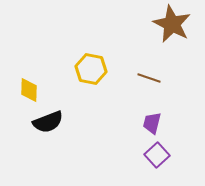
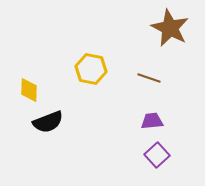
brown star: moved 2 px left, 4 px down
purple trapezoid: moved 2 px up; rotated 70 degrees clockwise
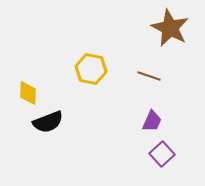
brown line: moved 2 px up
yellow diamond: moved 1 px left, 3 px down
purple trapezoid: rotated 120 degrees clockwise
purple square: moved 5 px right, 1 px up
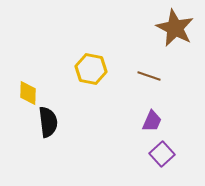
brown star: moved 5 px right
black semicircle: rotated 76 degrees counterclockwise
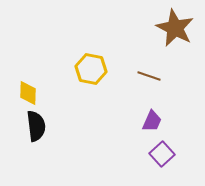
black semicircle: moved 12 px left, 4 px down
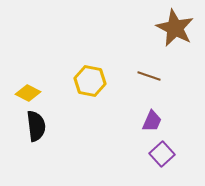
yellow hexagon: moved 1 px left, 12 px down
yellow diamond: rotated 65 degrees counterclockwise
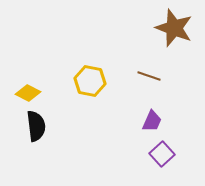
brown star: moved 1 px left; rotated 6 degrees counterclockwise
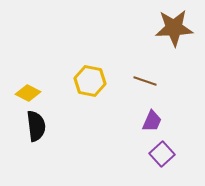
brown star: rotated 24 degrees counterclockwise
brown line: moved 4 px left, 5 px down
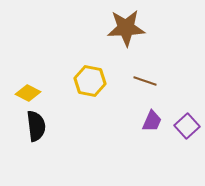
brown star: moved 48 px left
purple square: moved 25 px right, 28 px up
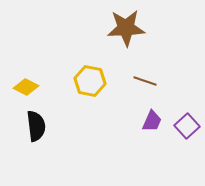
yellow diamond: moved 2 px left, 6 px up
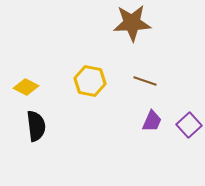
brown star: moved 6 px right, 5 px up
purple square: moved 2 px right, 1 px up
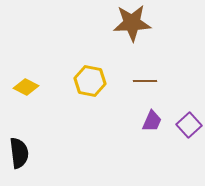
brown line: rotated 20 degrees counterclockwise
black semicircle: moved 17 px left, 27 px down
